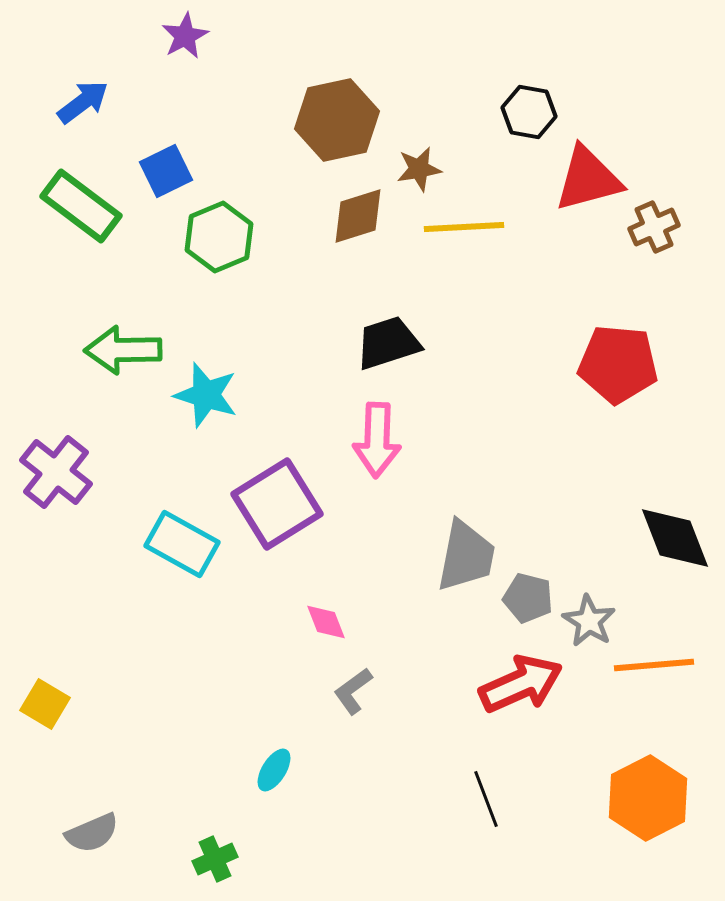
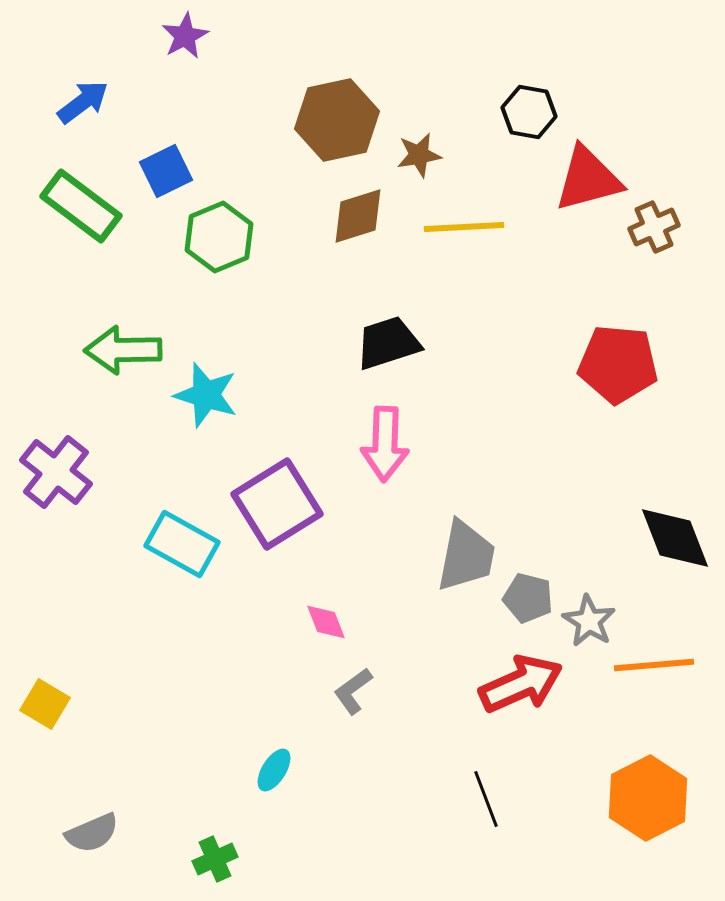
brown star: moved 14 px up
pink arrow: moved 8 px right, 4 px down
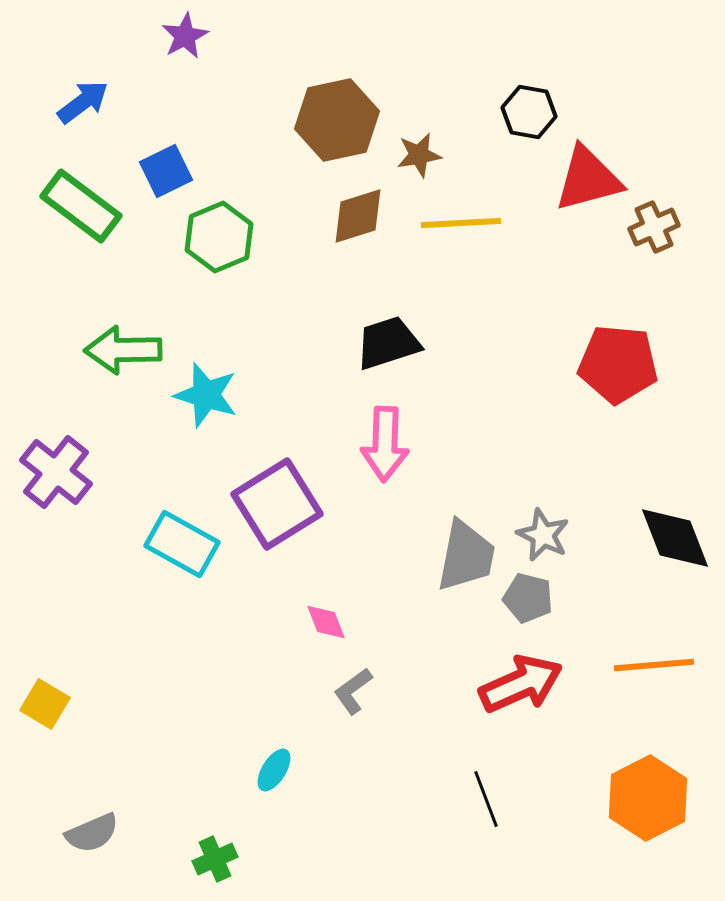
yellow line: moved 3 px left, 4 px up
gray star: moved 46 px left, 86 px up; rotated 6 degrees counterclockwise
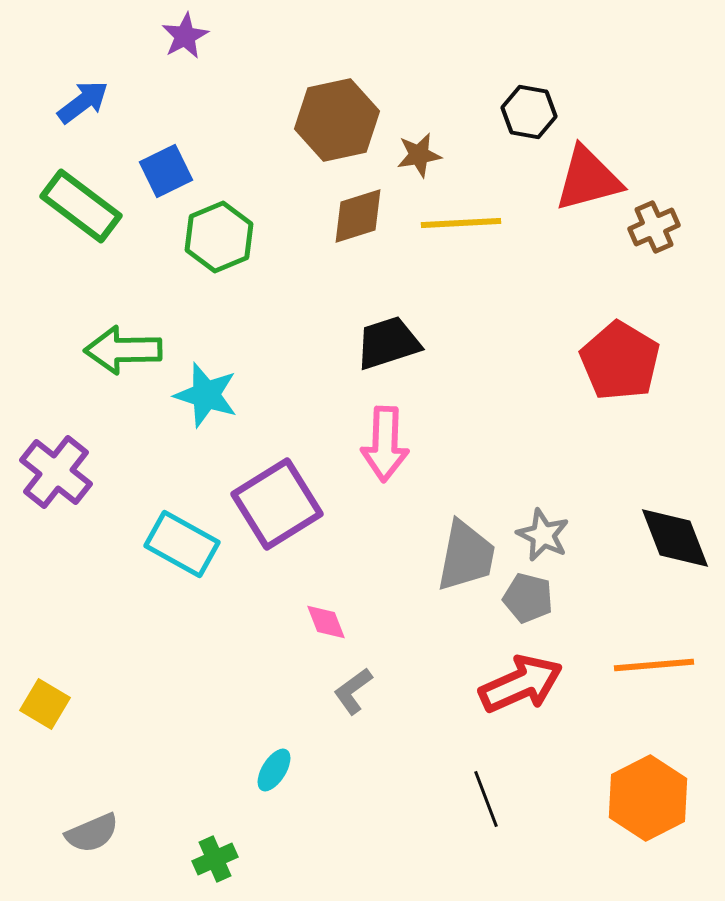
red pentagon: moved 2 px right, 3 px up; rotated 26 degrees clockwise
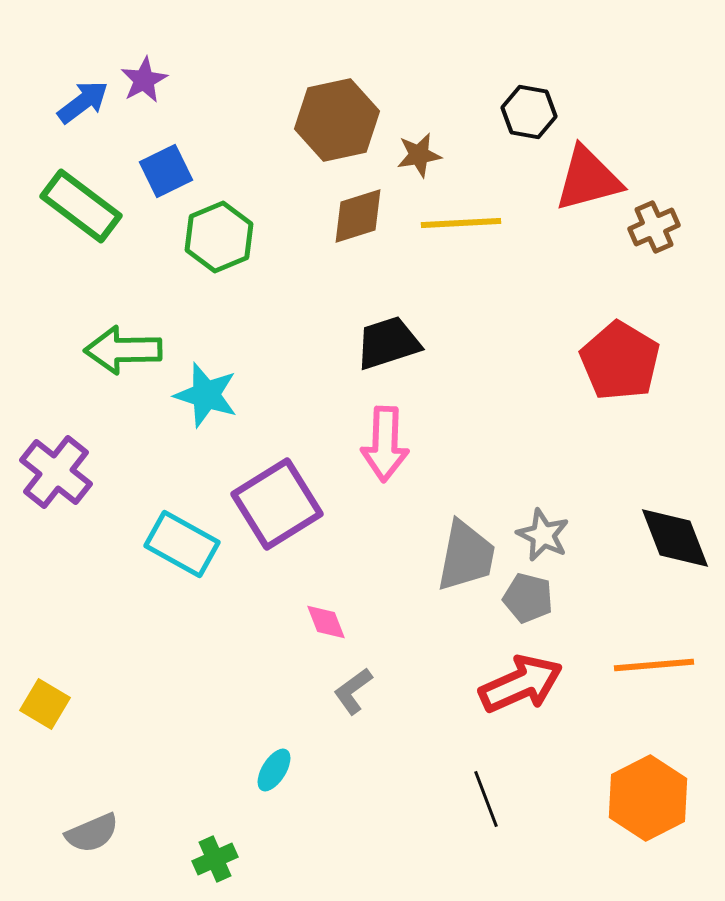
purple star: moved 41 px left, 44 px down
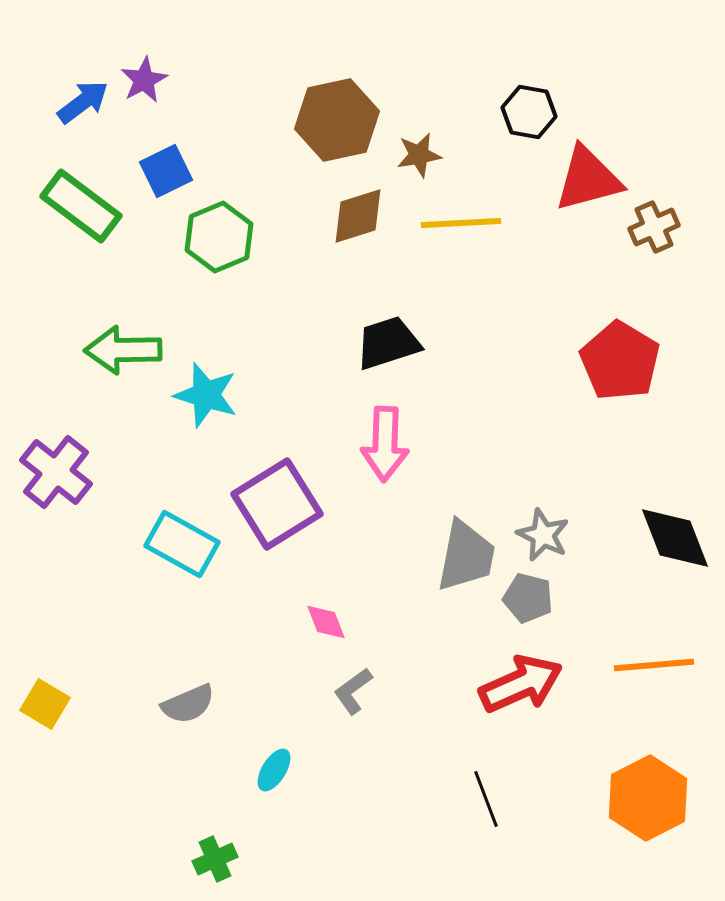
gray semicircle: moved 96 px right, 129 px up
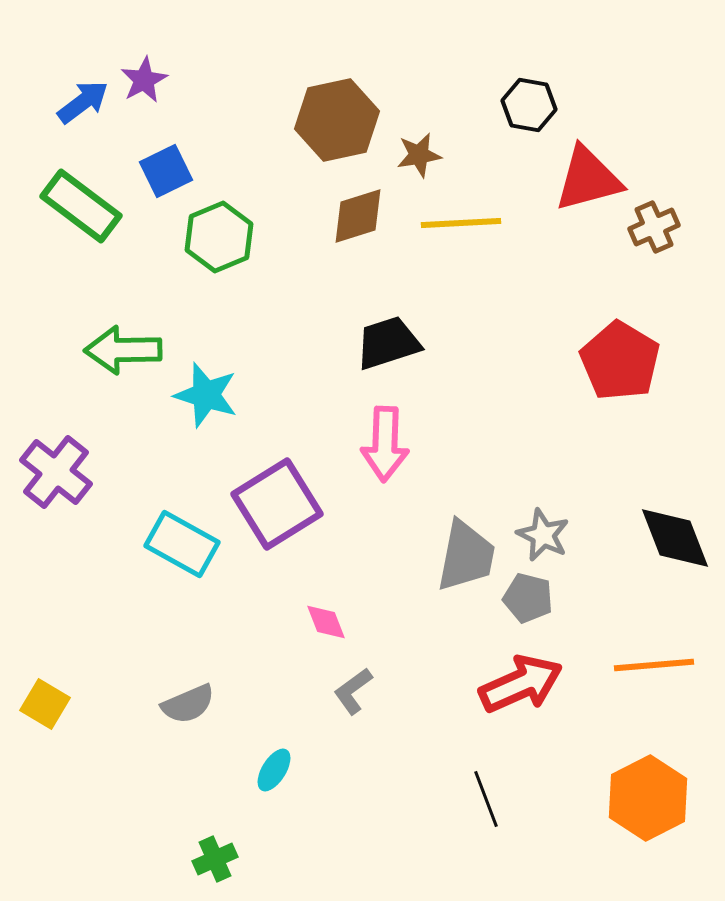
black hexagon: moved 7 px up
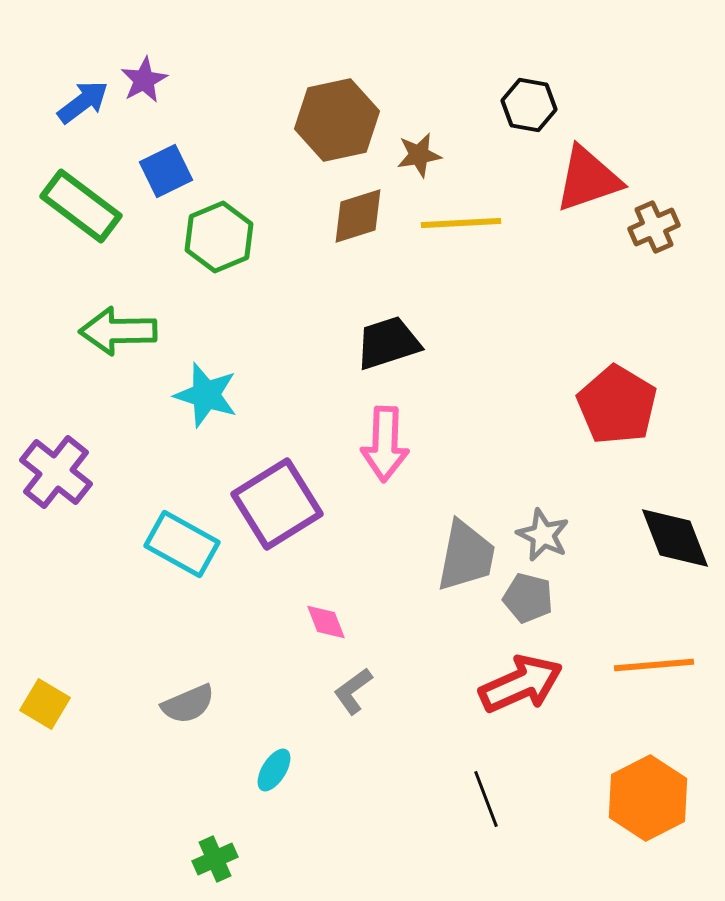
red triangle: rotated 4 degrees counterclockwise
green arrow: moved 5 px left, 19 px up
red pentagon: moved 3 px left, 44 px down
